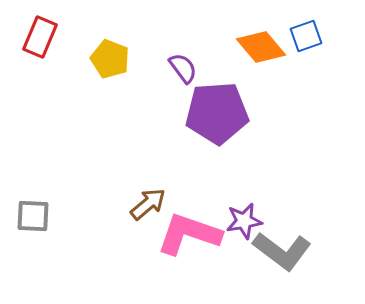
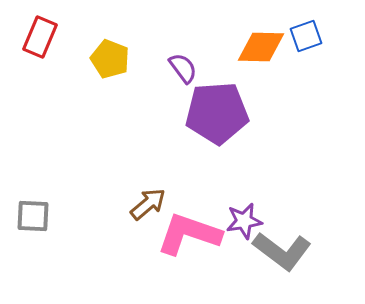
orange diamond: rotated 48 degrees counterclockwise
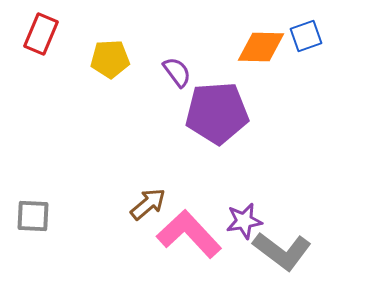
red rectangle: moved 1 px right, 3 px up
yellow pentagon: rotated 24 degrees counterclockwise
purple semicircle: moved 6 px left, 4 px down
pink L-shape: rotated 28 degrees clockwise
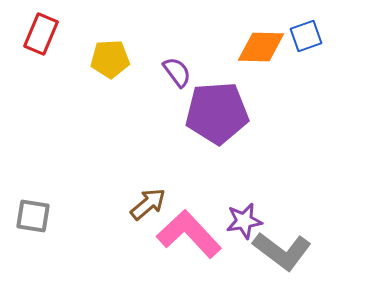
gray square: rotated 6 degrees clockwise
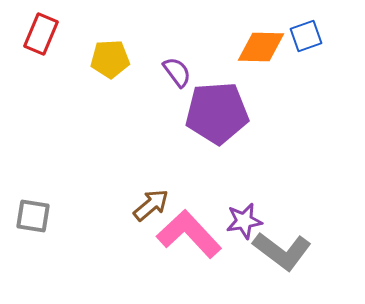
brown arrow: moved 3 px right, 1 px down
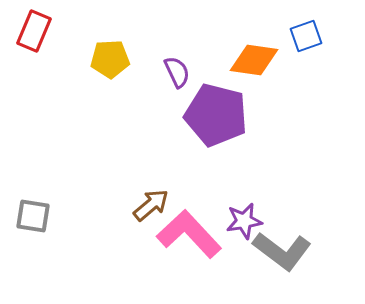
red rectangle: moved 7 px left, 3 px up
orange diamond: moved 7 px left, 13 px down; rotated 6 degrees clockwise
purple semicircle: rotated 12 degrees clockwise
purple pentagon: moved 1 px left, 2 px down; rotated 18 degrees clockwise
